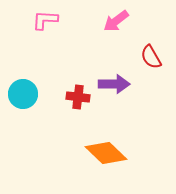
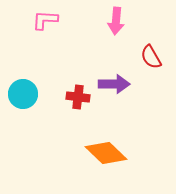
pink arrow: rotated 48 degrees counterclockwise
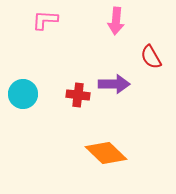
red cross: moved 2 px up
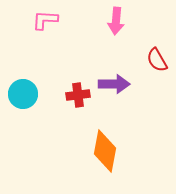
red semicircle: moved 6 px right, 3 px down
red cross: rotated 15 degrees counterclockwise
orange diamond: moved 1 px left, 2 px up; rotated 57 degrees clockwise
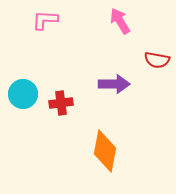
pink arrow: moved 4 px right; rotated 144 degrees clockwise
red semicircle: rotated 50 degrees counterclockwise
red cross: moved 17 px left, 8 px down
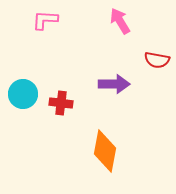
red cross: rotated 15 degrees clockwise
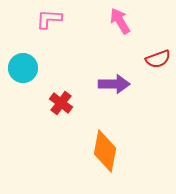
pink L-shape: moved 4 px right, 1 px up
red semicircle: moved 1 px right, 1 px up; rotated 30 degrees counterclockwise
cyan circle: moved 26 px up
red cross: rotated 30 degrees clockwise
